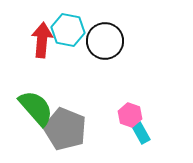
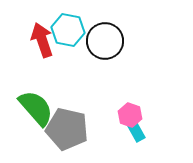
red arrow: rotated 24 degrees counterclockwise
gray pentagon: moved 2 px right; rotated 9 degrees counterclockwise
cyan rectangle: moved 5 px left, 2 px up
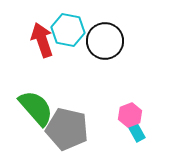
pink hexagon: rotated 20 degrees clockwise
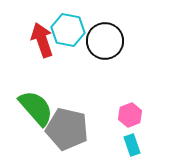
cyan rectangle: moved 4 px left, 14 px down; rotated 10 degrees clockwise
